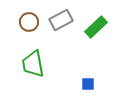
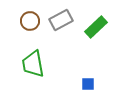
brown circle: moved 1 px right, 1 px up
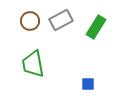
green rectangle: rotated 15 degrees counterclockwise
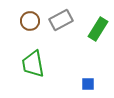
green rectangle: moved 2 px right, 2 px down
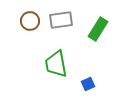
gray rectangle: rotated 20 degrees clockwise
green trapezoid: moved 23 px right
blue square: rotated 24 degrees counterclockwise
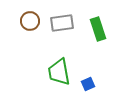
gray rectangle: moved 1 px right, 3 px down
green rectangle: rotated 50 degrees counterclockwise
green trapezoid: moved 3 px right, 8 px down
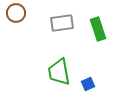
brown circle: moved 14 px left, 8 px up
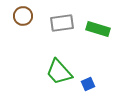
brown circle: moved 7 px right, 3 px down
green rectangle: rotated 55 degrees counterclockwise
green trapezoid: rotated 32 degrees counterclockwise
